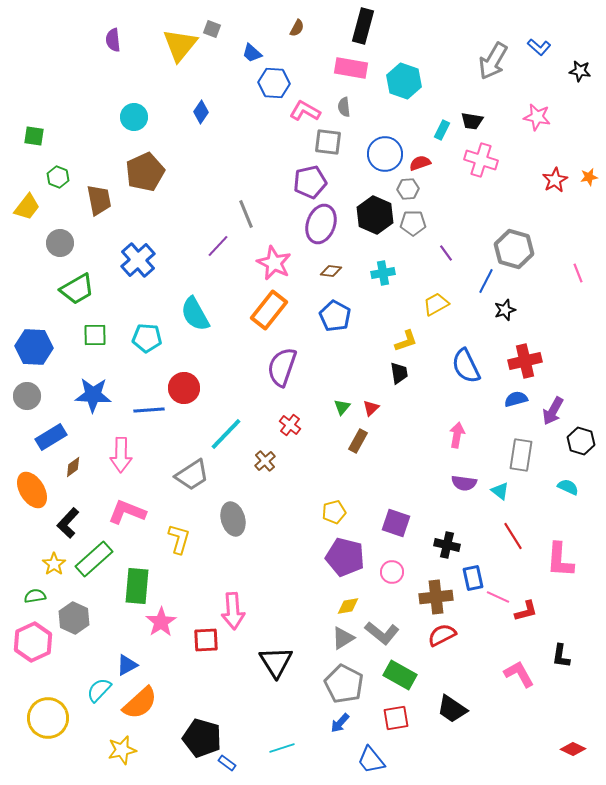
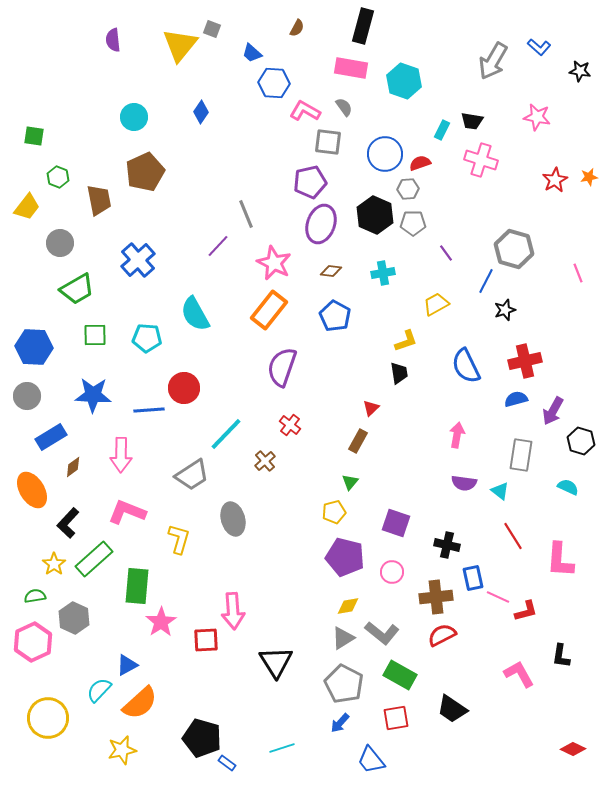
gray semicircle at (344, 107): rotated 150 degrees clockwise
green triangle at (342, 407): moved 8 px right, 75 px down
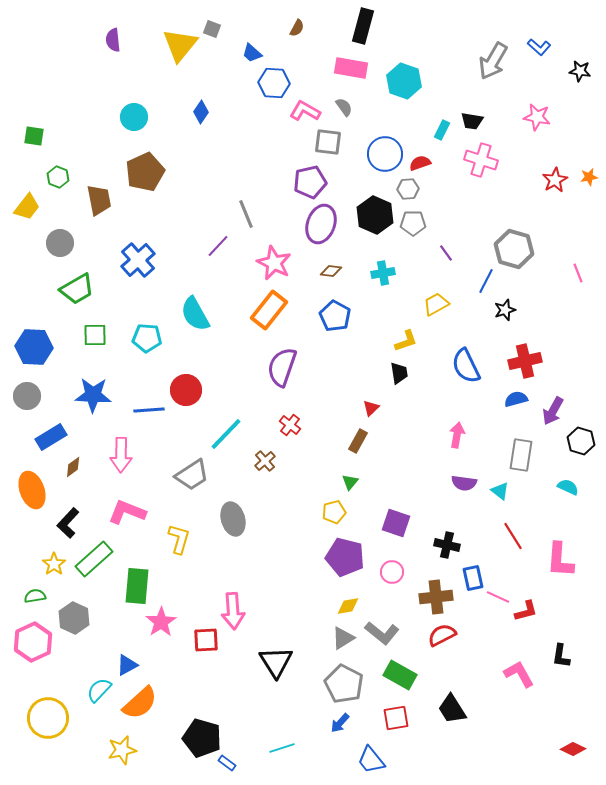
red circle at (184, 388): moved 2 px right, 2 px down
orange ellipse at (32, 490): rotated 12 degrees clockwise
black trapezoid at (452, 709): rotated 24 degrees clockwise
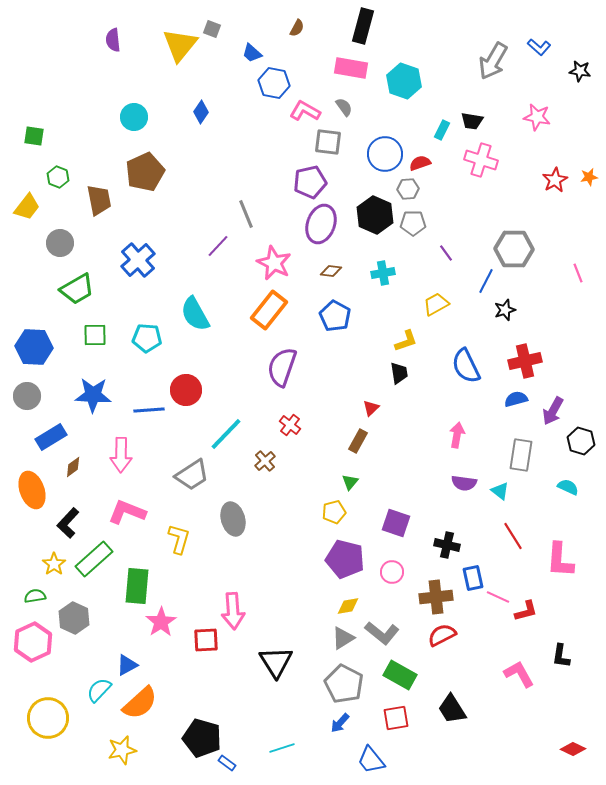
blue hexagon at (274, 83): rotated 8 degrees clockwise
gray hexagon at (514, 249): rotated 15 degrees counterclockwise
purple pentagon at (345, 557): moved 2 px down
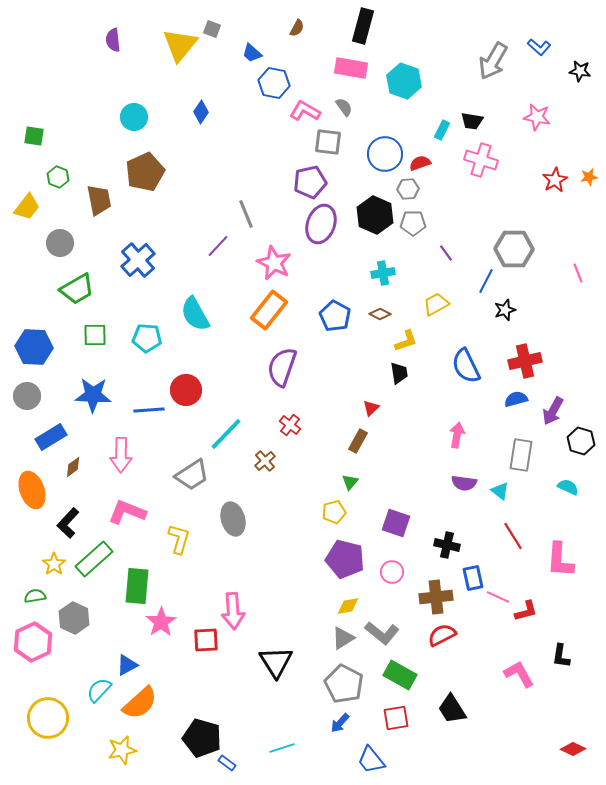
brown diamond at (331, 271): moved 49 px right, 43 px down; rotated 20 degrees clockwise
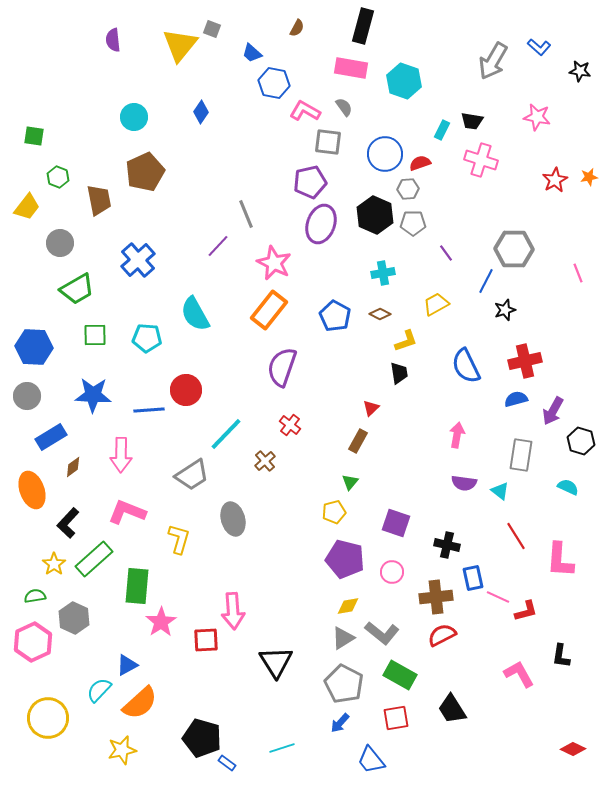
red line at (513, 536): moved 3 px right
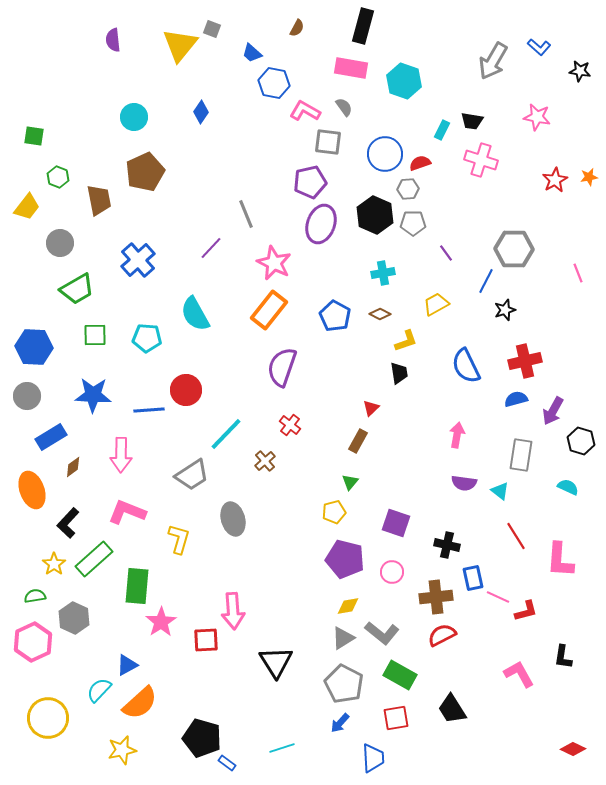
purple line at (218, 246): moved 7 px left, 2 px down
black L-shape at (561, 656): moved 2 px right, 1 px down
blue trapezoid at (371, 760): moved 2 px right, 2 px up; rotated 144 degrees counterclockwise
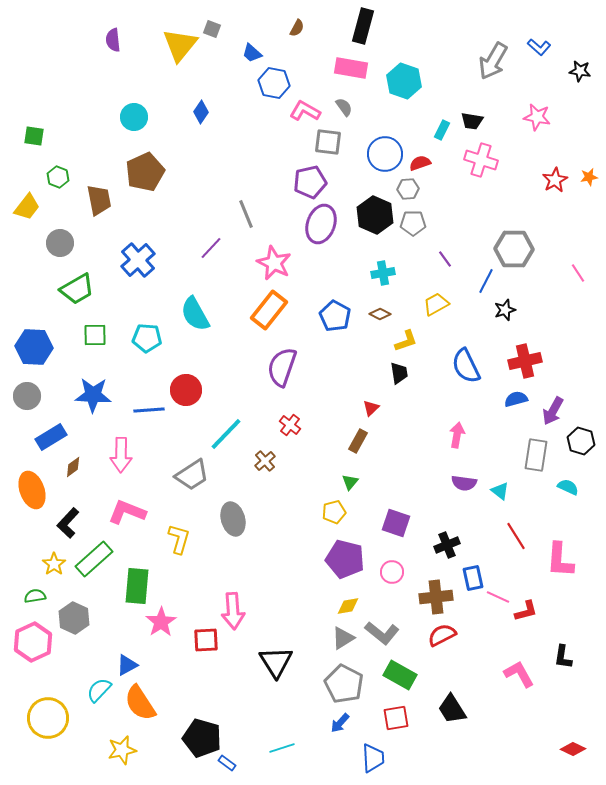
purple line at (446, 253): moved 1 px left, 6 px down
pink line at (578, 273): rotated 12 degrees counterclockwise
gray rectangle at (521, 455): moved 15 px right
black cross at (447, 545): rotated 35 degrees counterclockwise
orange semicircle at (140, 703): rotated 99 degrees clockwise
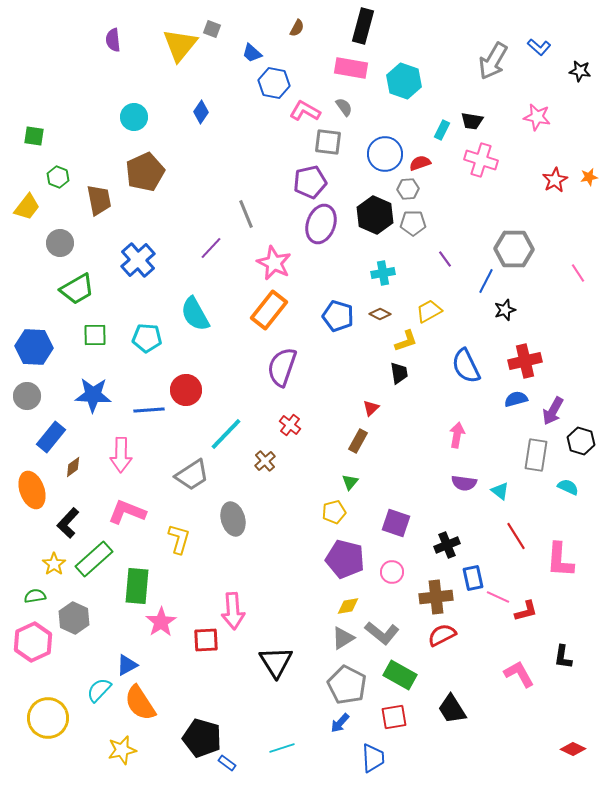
yellow trapezoid at (436, 304): moved 7 px left, 7 px down
blue pentagon at (335, 316): moved 3 px right; rotated 12 degrees counterclockwise
blue rectangle at (51, 437): rotated 20 degrees counterclockwise
gray pentagon at (344, 684): moved 3 px right, 1 px down
red square at (396, 718): moved 2 px left, 1 px up
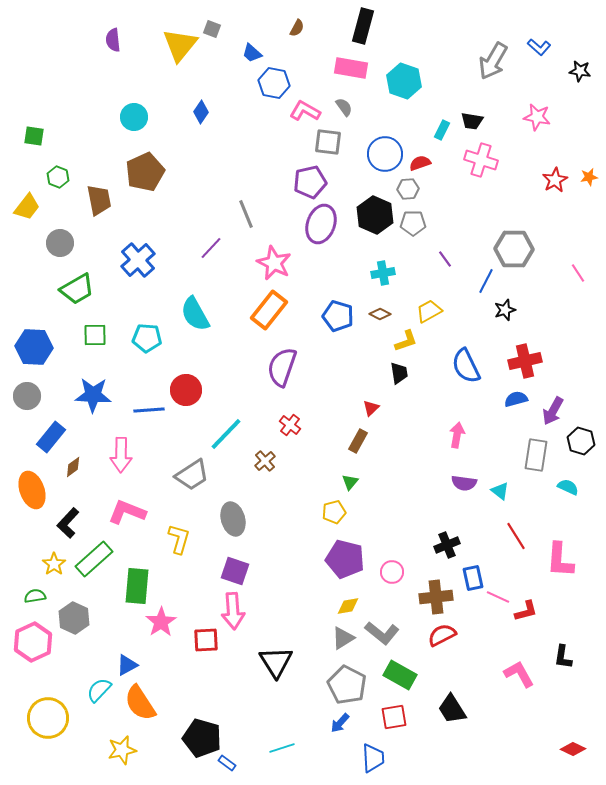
purple square at (396, 523): moved 161 px left, 48 px down
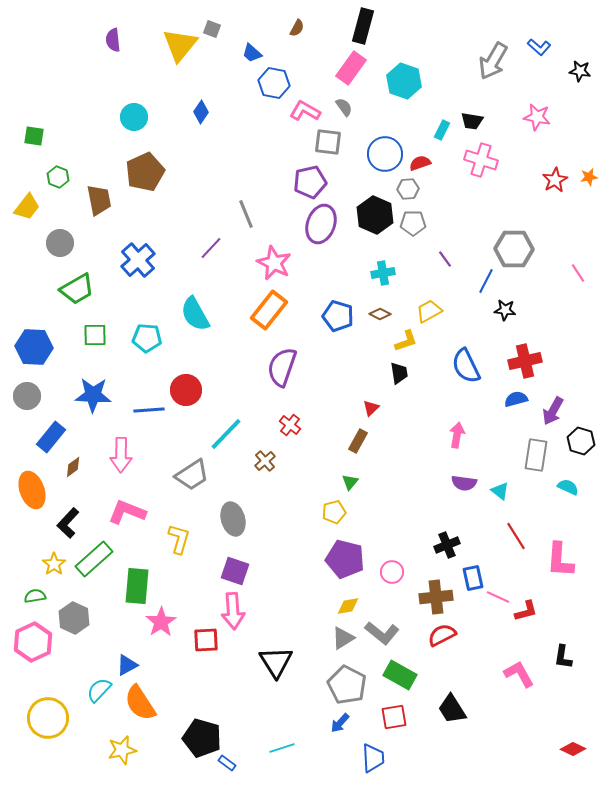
pink rectangle at (351, 68): rotated 64 degrees counterclockwise
black star at (505, 310): rotated 25 degrees clockwise
